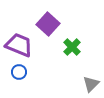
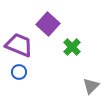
gray triangle: moved 2 px down
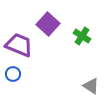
green cross: moved 10 px right, 11 px up; rotated 12 degrees counterclockwise
blue circle: moved 6 px left, 2 px down
gray triangle: rotated 42 degrees counterclockwise
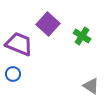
purple trapezoid: moved 1 px up
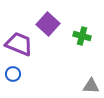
green cross: rotated 18 degrees counterclockwise
gray triangle: rotated 30 degrees counterclockwise
